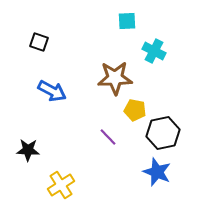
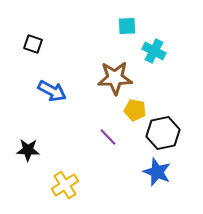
cyan square: moved 5 px down
black square: moved 6 px left, 2 px down
yellow cross: moved 4 px right
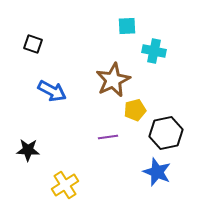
cyan cross: rotated 15 degrees counterclockwise
brown star: moved 2 px left, 2 px down; rotated 24 degrees counterclockwise
yellow pentagon: rotated 25 degrees counterclockwise
black hexagon: moved 3 px right
purple line: rotated 54 degrees counterclockwise
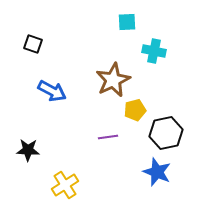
cyan square: moved 4 px up
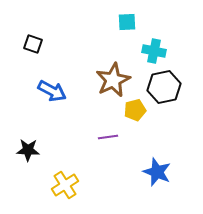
black hexagon: moved 2 px left, 46 px up
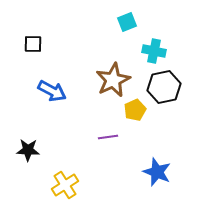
cyan square: rotated 18 degrees counterclockwise
black square: rotated 18 degrees counterclockwise
yellow pentagon: rotated 10 degrees counterclockwise
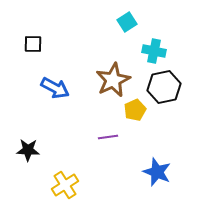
cyan square: rotated 12 degrees counterclockwise
blue arrow: moved 3 px right, 3 px up
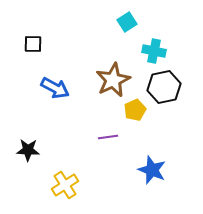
blue star: moved 5 px left, 2 px up
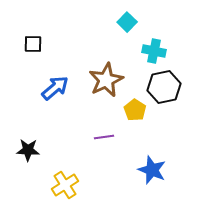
cyan square: rotated 12 degrees counterclockwise
brown star: moved 7 px left
blue arrow: rotated 68 degrees counterclockwise
yellow pentagon: rotated 15 degrees counterclockwise
purple line: moved 4 px left
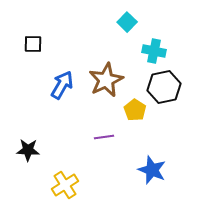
blue arrow: moved 7 px right, 3 px up; rotated 20 degrees counterclockwise
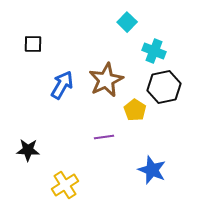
cyan cross: rotated 10 degrees clockwise
